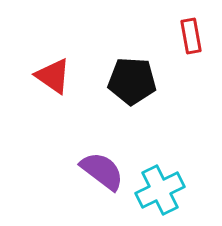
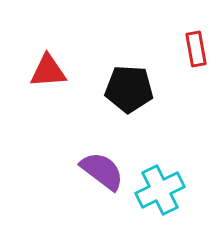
red rectangle: moved 5 px right, 13 px down
red triangle: moved 5 px left, 5 px up; rotated 39 degrees counterclockwise
black pentagon: moved 3 px left, 8 px down
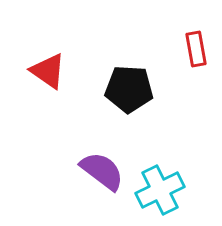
red triangle: rotated 39 degrees clockwise
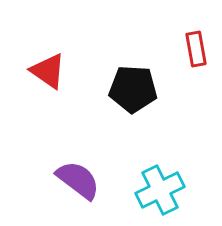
black pentagon: moved 4 px right
purple semicircle: moved 24 px left, 9 px down
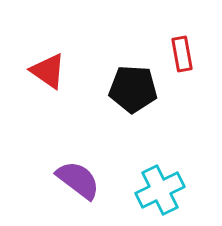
red rectangle: moved 14 px left, 5 px down
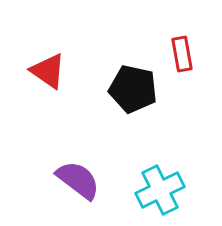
black pentagon: rotated 9 degrees clockwise
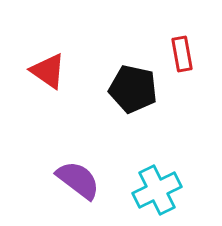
cyan cross: moved 3 px left
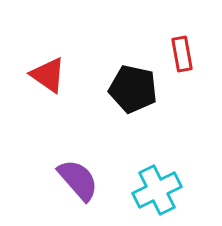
red triangle: moved 4 px down
purple semicircle: rotated 12 degrees clockwise
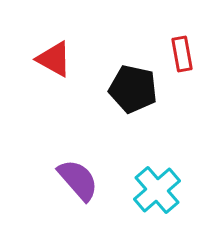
red triangle: moved 6 px right, 16 px up; rotated 6 degrees counterclockwise
cyan cross: rotated 15 degrees counterclockwise
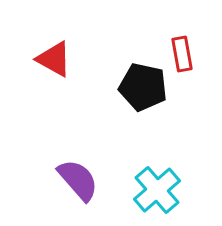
black pentagon: moved 10 px right, 2 px up
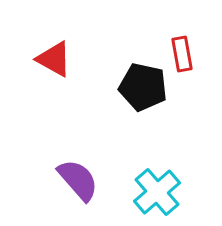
cyan cross: moved 2 px down
